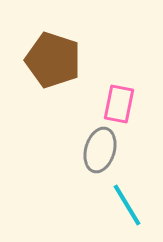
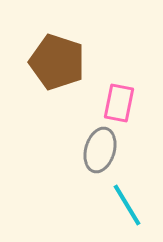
brown pentagon: moved 4 px right, 2 px down
pink rectangle: moved 1 px up
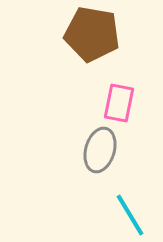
brown pentagon: moved 35 px right, 28 px up; rotated 8 degrees counterclockwise
cyan line: moved 3 px right, 10 px down
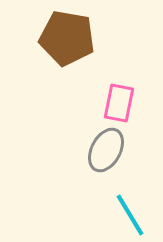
brown pentagon: moved 25 px left, 4 px down
gray ellipse: moved 6 px right; rotated 12 degrees clockwise
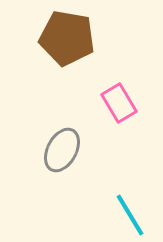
pink rectangle: rotated 42 degrees counterclockwise
gray ellipse: moved 44 px left
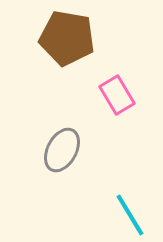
pink rectangle: moved 2 px left, 8 px up
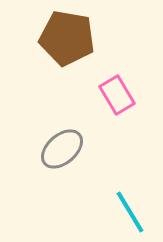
gray ellipse: moved 1 px up; rotated 21 degrees clockwise
cyan line: moved 3 px up
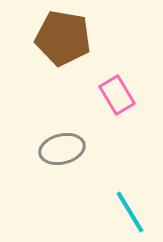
brown pentagon: moved 4 px left
gray ellipse: rotated 27 degrees clockwise
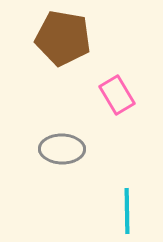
gray ellipse: rotated 15 degrees clockwise
cyan line: moved 3 px left, 1 px up; rotated 30 degrees clockwise
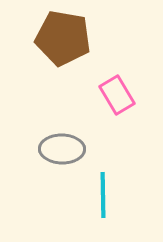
cyan line: moved 24 px left, 16 px up
